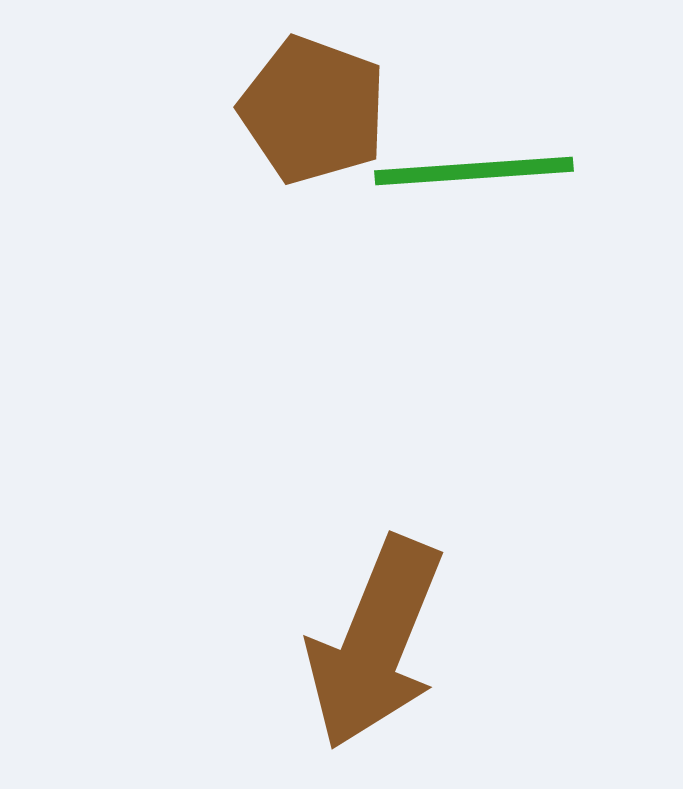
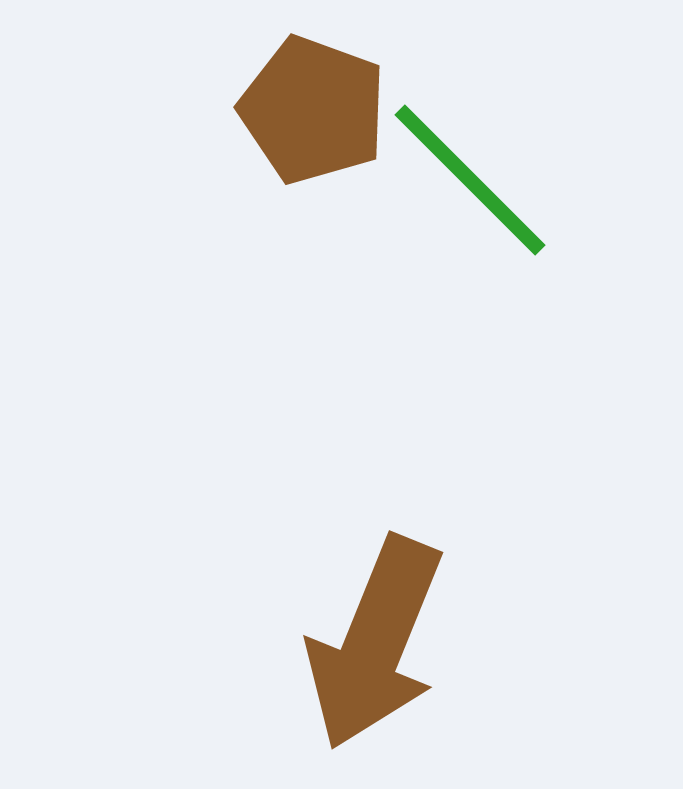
green line: moved 4 px left, 9 px down; rotated 49 degrees clockwise
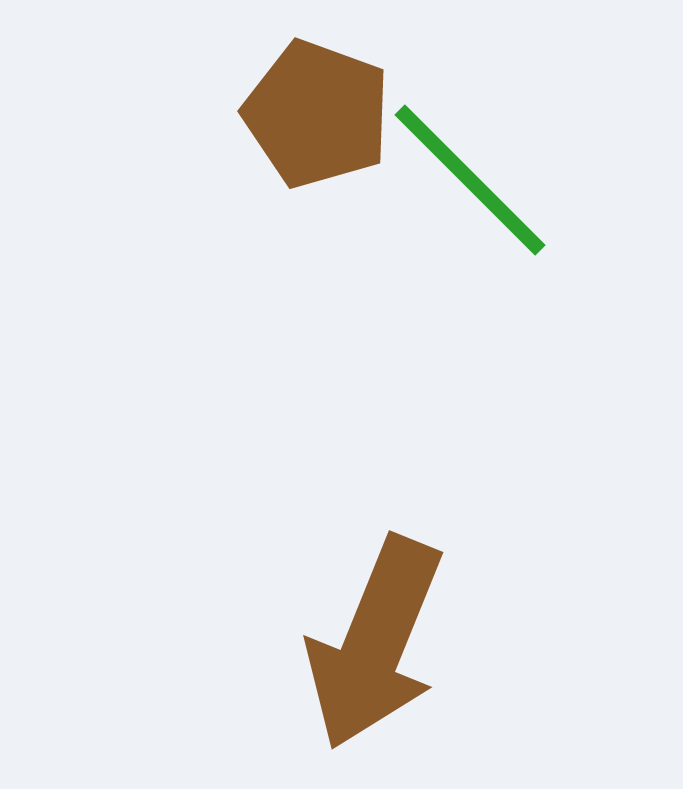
brown pentagon: moved 4 px right, 4 px down
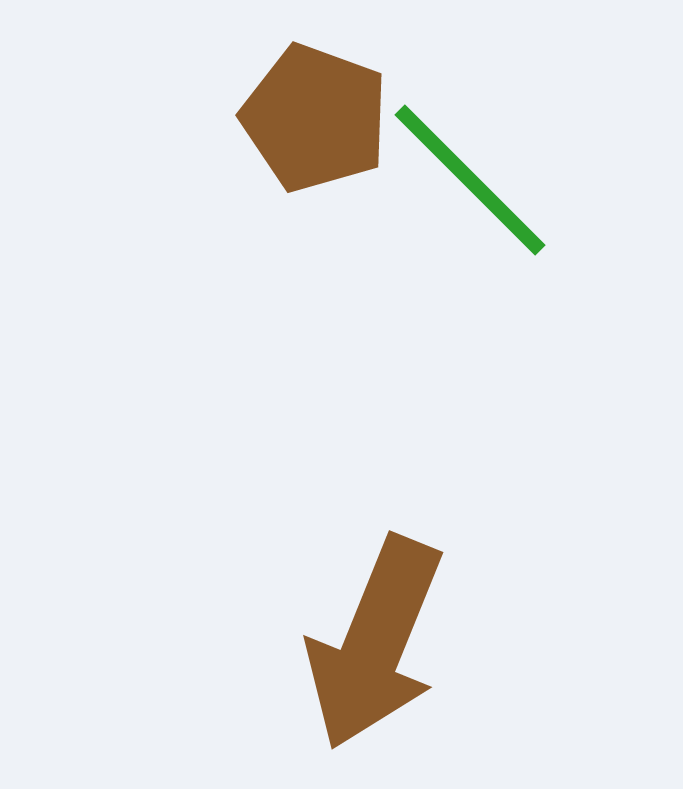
brown pentagon: moved 2 px left, 4 px down
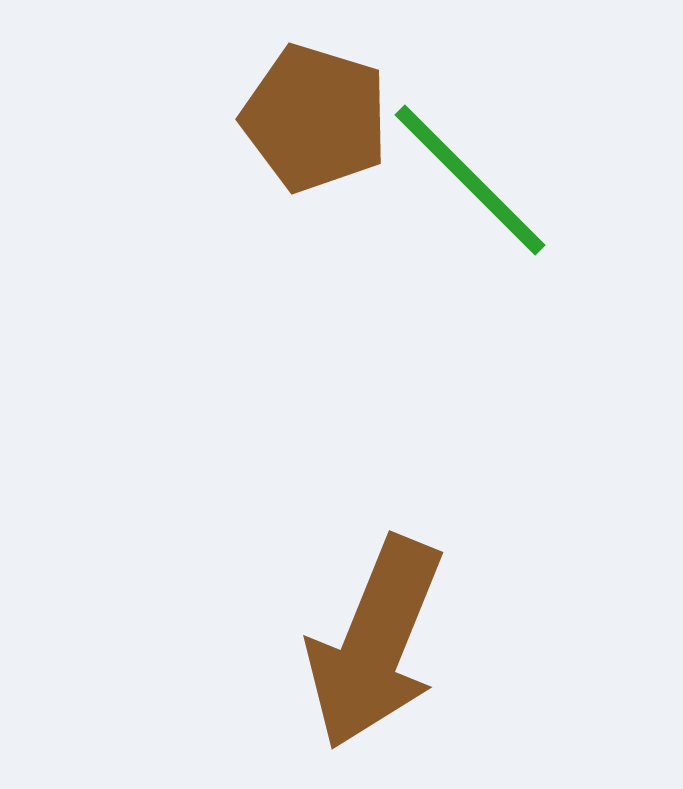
brown pentagon: rotated 3 degrees counterclockwise
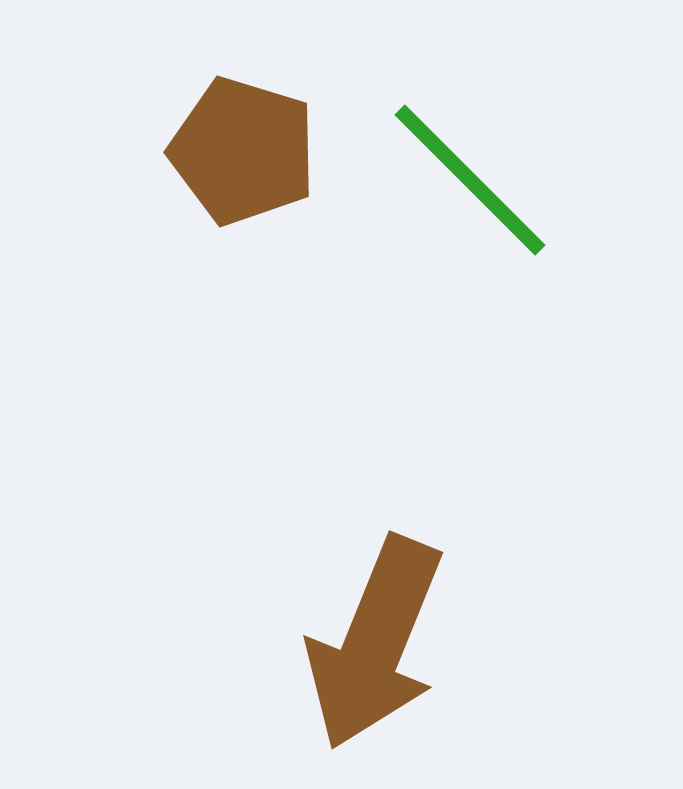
brown pentagon: moved 72 px left, 33 px down
